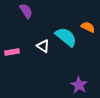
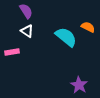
white triangle: moved 16 px left, 15 px up
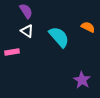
cyan semicircle: moved 7 px left; rotated 10 degrees clockwise
purple star: moved 3 px right, 5 px up
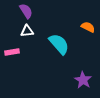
white triangle: rotated 40 degrees counterclockwise
cyan semicircle: moved 7 px down
purple star: moved 1 px right
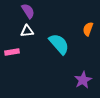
purple semicircle: moved 2 px right
orange semicircle: moved 2 px down; rotated 96 degrees counterclockwise
purple star: rotated 12 degrees clockwise
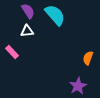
orange semicircle: moved 29 px down
cyan semicircle: moved 4 px left, 29 px up
pink rectangle: rotated 56 degrees clockwise
purple star: moved 5 px left, 6 px down
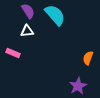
pink rectangle: moved 1 px right, 1 px down; rotated 24 degrees counterclockwise
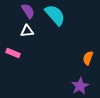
purple star: moved 2 px right
